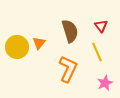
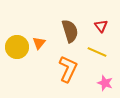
yellow line: rotated 42 degrees counterclockwise
pink star: rotated 28 degrees counterclockwise
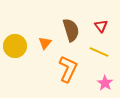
brown semicircle: moved 1 px right, 1 px up
orange triangle: moved 6 px right
yellow circle: moved 2 px left, 1 px up
yellow line: moved 2 px right
pink star: rotated 14 degrees clockwise
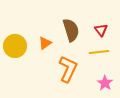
red triangle: moved 4 px down
orange triangle: rotated 16 degrees clockwise
yellow line: rotated 30 degrees counterclockwise
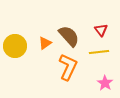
brown semicircle: moved 2 px left, 6 px down; rotated 25 degrees counterclockwise
orange L-shape: moved 2 px up
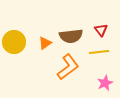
brown semicircle: moved 2 px right; rotated 125 degrees clockwise
yellow circle: moved 1 px left, 4 px up
orange L-shape: rotated 28 degrees clockwise
pink star: rotated 14 degrees clockwise
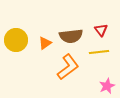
yellow circle: moved 2 px right, 2 px up
pink star: moved 2 px right, 3 px down
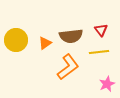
pink star: moved 2 px up
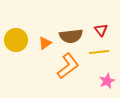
orange L-shape: moved 1 px up
pink star: moved 3 px up
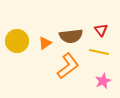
yellow circle: moved 1 px right, 1 px down
yellow line: rotated 18 degrees clockwise
pink star: moved 4 px left
